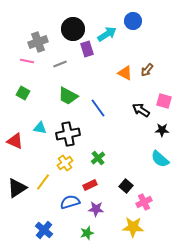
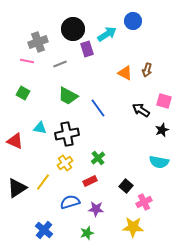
brown arrow: rotated 24 degrees counterclockwise
black star: rotated 24 degrees counterclockwise
black cross: moved 1 px left
cyan semicircle: moved 1 px left, 3 px down; rotated 30 degrees counterclockwise
red rectangle: moved 4 px up
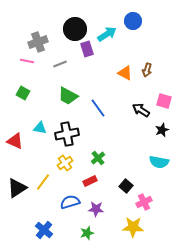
black circle: moved 2 px right
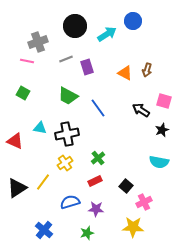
black circle: moved 3 px up
purple rectangle: moved 18 px down
gray line: moved 6 px right, 5 px up
red rectangle: moved 5 px right
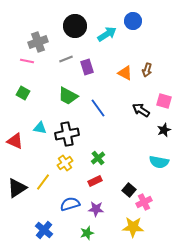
black star: moved 2 px right
black square: moved 3 px right, 4 px down
blue semicircle: moved 2 px down
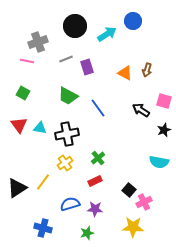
red triangle: moved 4 px right, 16 px up; rotated 30 degrees clockwise
purple star: moved 1 px left
blue cross: moved 1 px left, 2 px up; rotated 24 degrees counterclockwise
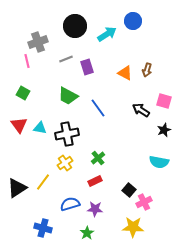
pink line: rotated 64 degrees clockwise
green star: rotated 16 degrees counterclockwise
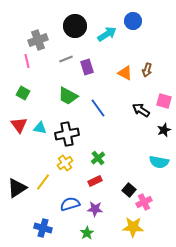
gray cross: moved 2 px up
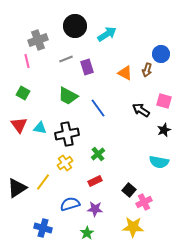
blue circle: moved 28 px right, 33 px down
green cross: moved 4 px up
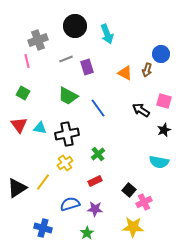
cyan arrow: rotated 102 degrees clockwise
